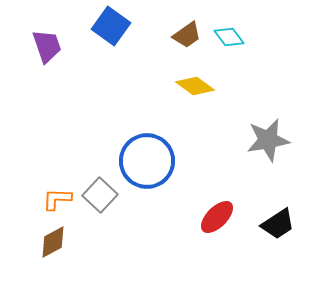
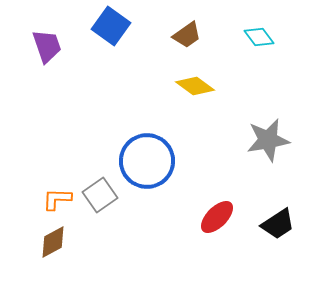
cyan diamond: moved 30 px right
gray square: rotated 12 degrees clockwise
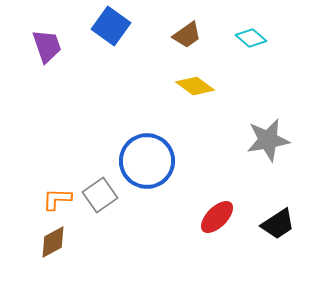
cyan diamond: moved 8 px left, 1 px down; rotated 12 degrees counterclockwise
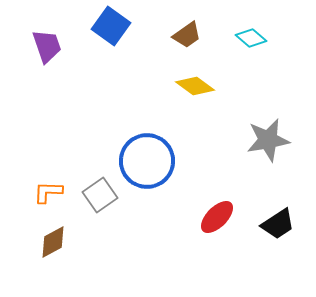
orange L-shape: moved 9 px left, 7 px up
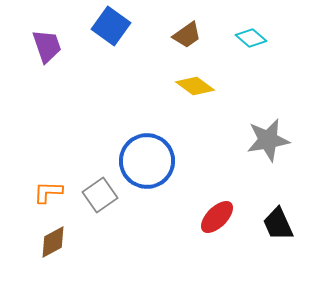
black trapezoid: rotated 99 degrees clockwise
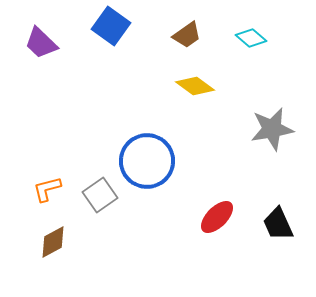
purple trapezoid: moved 6 px left, 3 px up; rotated 153 degrees clockwise
gray star: moved 4 px right, 11 px up
orange L-shape: moved 1 px left, 3 px up; rotated 16 degrees counterclockwise
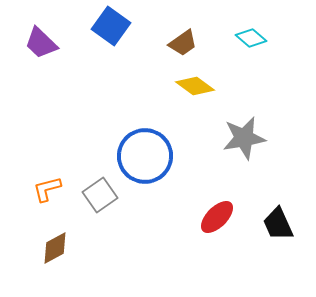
brown trapezoid: moved 4 px left, 8 px down
gray star: moved 28 px left, 9 px down
blue circle: moved 2 px left, 5 px up
brown diamond: moved 2 px right, 6 px down
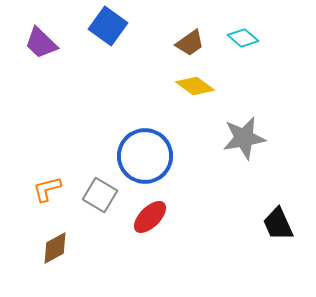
blue square: moved 3 px left
cyan diamond: moved 8 px left
brown trapezoid: moved 7 px right
gray square: rotated 24 degrees counterclockwise
red ellipse: moved 67 px left
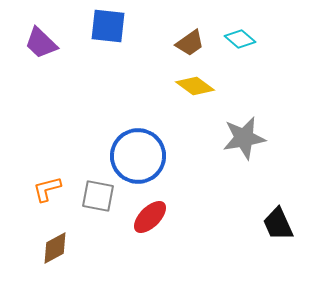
blue square: rotated 30 degrees counterclockwise
cyan diamond: moved 3 px left, 1 px down
blue circle: moved 7 px left
gray square: moved 2 px left, 1 px down; rotated 20 degrees counterclockwise
